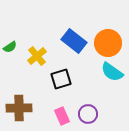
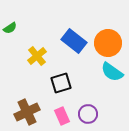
green semicircle: moved 19 px up
black square: moved 4 px down
brown cross: moved 8 px right, 4 px down; rotated 25 degrees counterclockwise
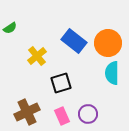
cyan semicircle: moved 1 px down; rotated 55 degrees clockwise
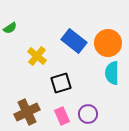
yellow cross: rotated 12 degrees counterclockwise
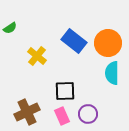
black square: moved 4 px right, 8 px down; rotated 15 degrees clockwise
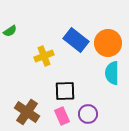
green semicircle: moved 3 px down
blue rectangle: moved 2 px right, 1 px up
yellow cross: moved 7 px right; rotated 30 degrees clockwise
brown cross: rotated 30 degrees counterclockwise
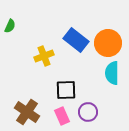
green semicircle: moved 5 px up; rotated 32 degrees counterclockwise
black square: moved 1 px right, 1 px up
purple circle: moved 2 px up
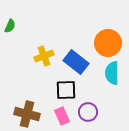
blue rectangle: moved 22 px down
brown cross: moved 2 px down; rotated 20 degrees counterclockwise
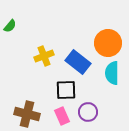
green semicircle: rotated 16 degrees clockwise
blue rectangle: moved 2 px right
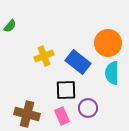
purple circle: moved 4 px up
